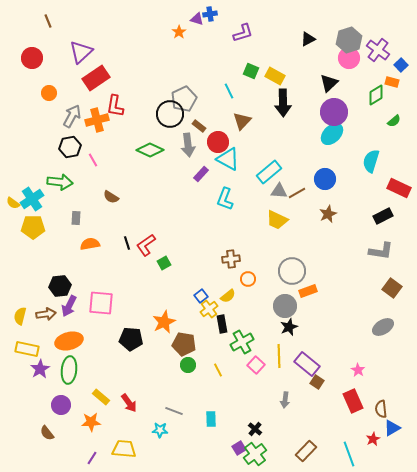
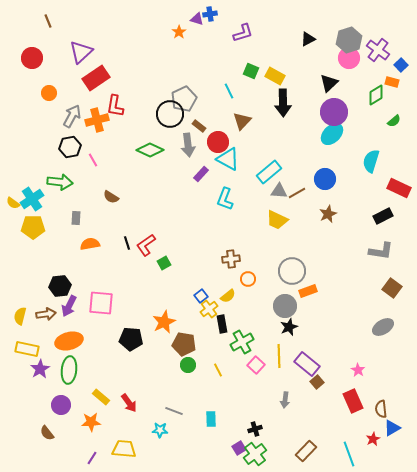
brown square at (317, 382): rotated 16 degrees clockwise
black cross at (255, 429): rotated 32 degrees clockwise
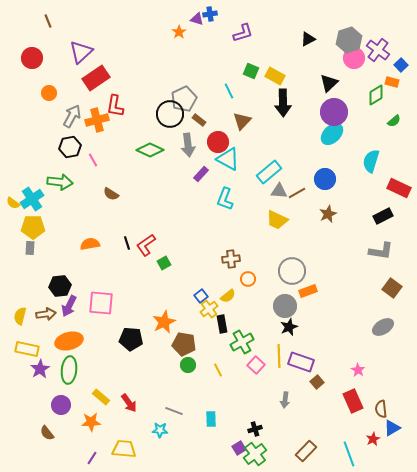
pink circle at (349, 58): moved 5 px right
brown rectangle at (199, 126): moved 6 px up
brown semicircle at (111, 197): moved 3 px up
gray rectangle at (76, 218): moved 46 px left, 30 px down
purple rectangle at (307, 364): moved 6 px left, 2 px up; rotated 20 degrees counterclockwise
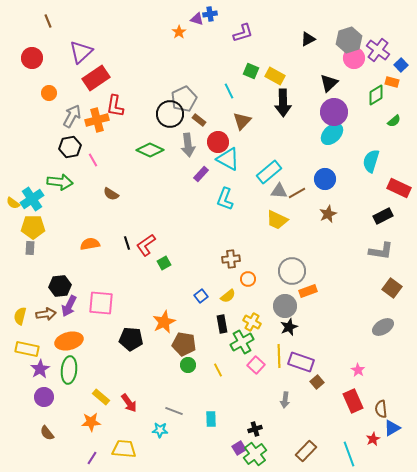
yellow cross at (209, 309): moved 43 px right, 13 px down; rotated 24 degrees counterclockwise
purple circle at (61, 405): moved 17 px left, 8 px up
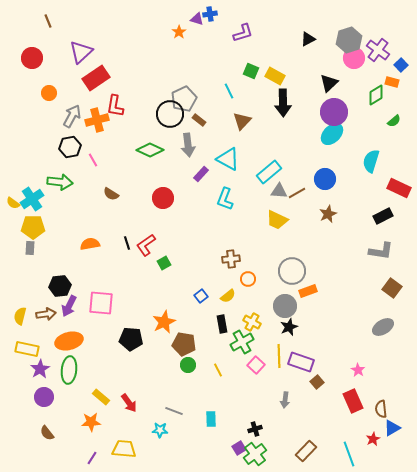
red circle at (218, 142): moved 55 px left, 56 px down
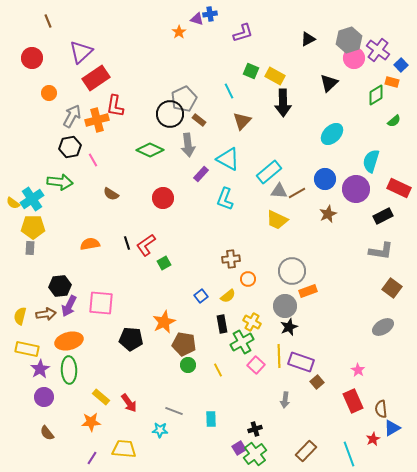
purple circle at (334, 112): moved 22 px right, 77 px down
green ellipse at (69, 370): rotated 8 degrees counterclockwise
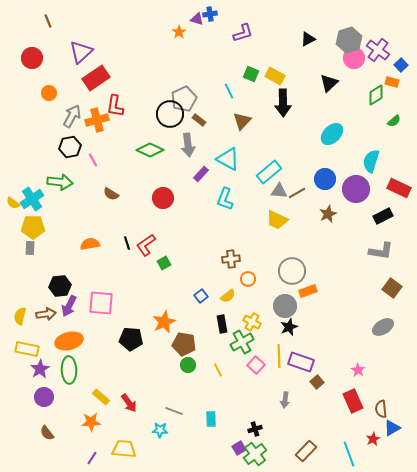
green square at (251, 71): moved 3 px down
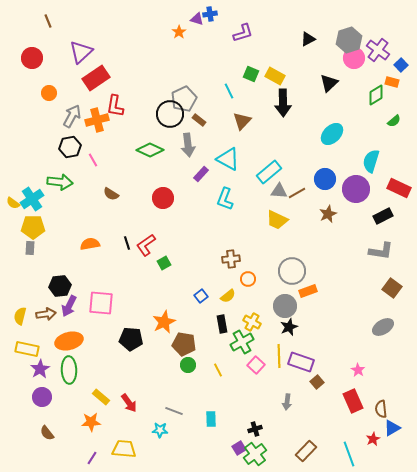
purple circle at (44, 397): moved 2 px left
gray arrow at (285, 400): moved 2 px right, 2 px down
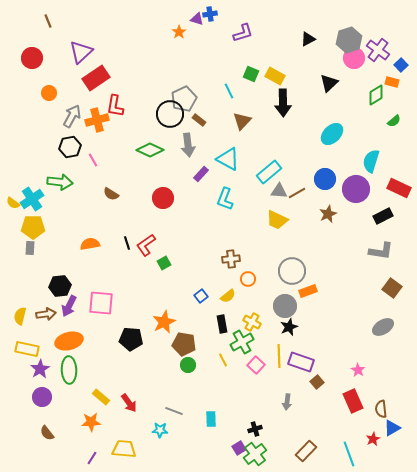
yellow line at (218, 370): moved 5 px right, 10 px up
